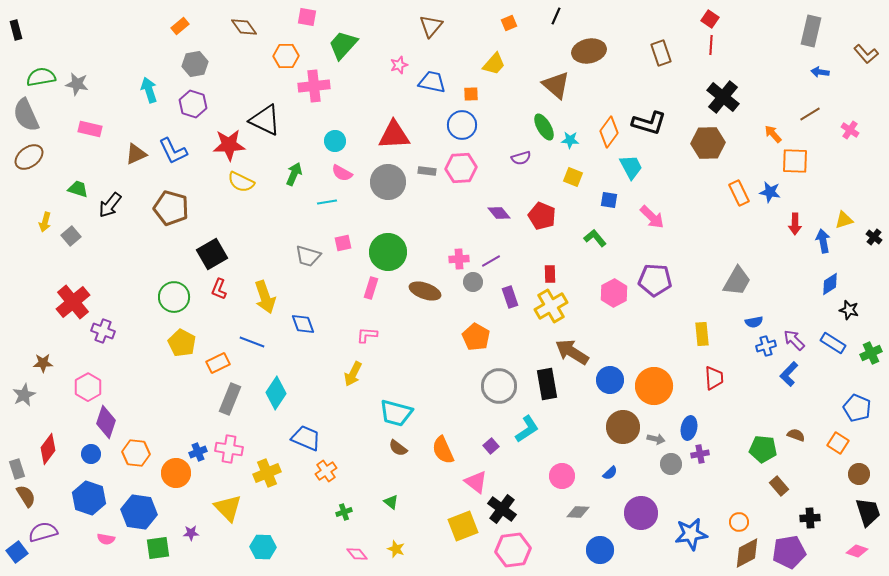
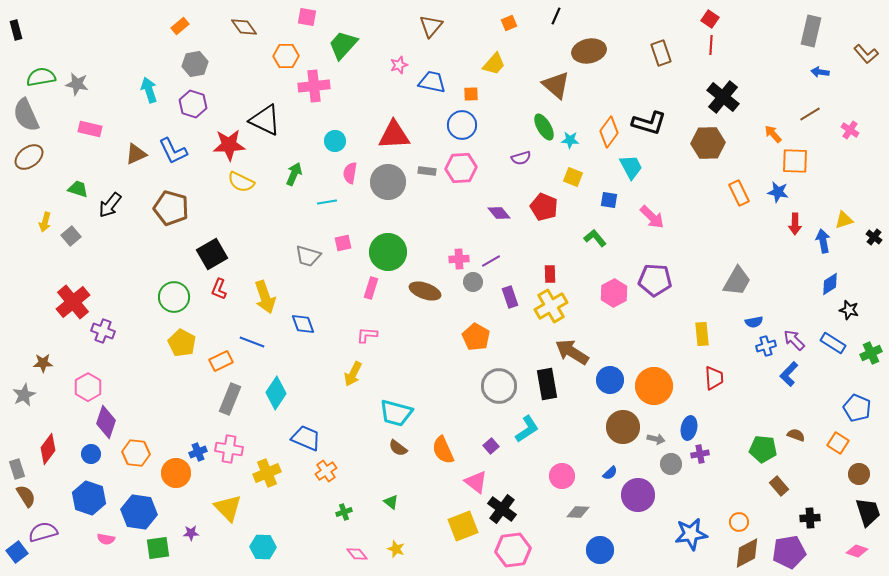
pink semicircle at (342, 173): moved 8 px right; rotated 70 degrees clockwise
blue star at (770, 192): moved 8 px right
red pentagon at (542, 216): moved 2 px right, 9 px up
orange rectangle at (218, 363): moved 3 px right, 2 px up
purple circle at (641, 513): moved 3 px left, 18 px up
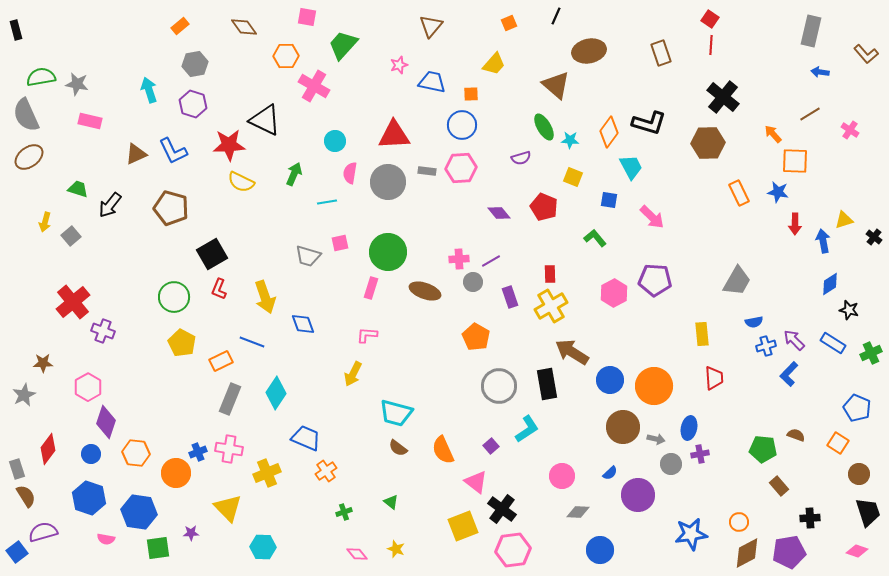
pink cross at (314, 86): rotated 36 degrees clockwise
pink rectangle at (90, 129): moved 8 px up
pink square at (343, 243): moved 3 px left
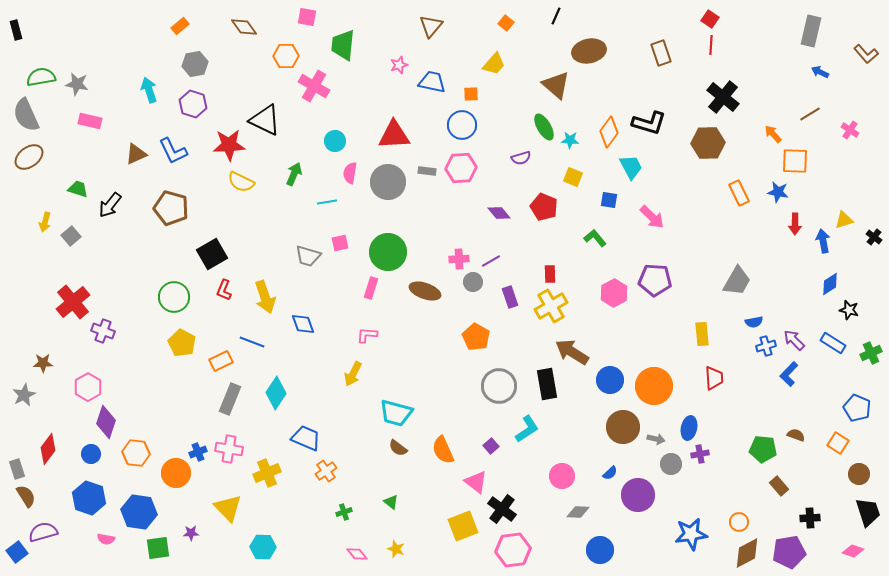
orange square at (509, 23): moved 3 px left; rotated 28 degrees counterclockwise
green trapezoid at (343, 45): rotated 36 degrees counterclockwise
blue arrow at (820, 72): rotated 18 degrees clockwise
red L-shape at (219, 289): moved 5 px right, 1 px down
pink diamond at (857, 551): moved 4 px left
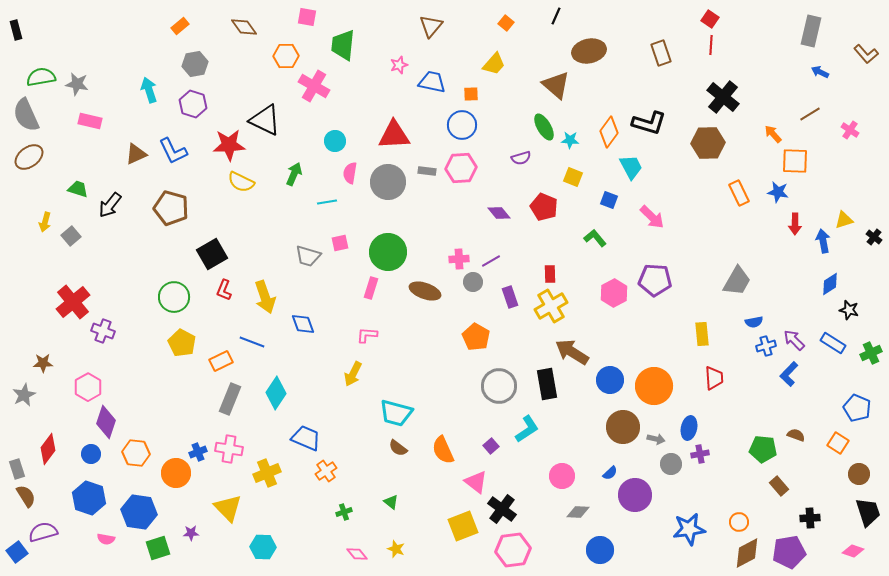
blue square at (609, 200): rotated 12 degrees clockwise
purple circle at (638, 495): moved 3 px left
blue star at (691, 534): moved 2 px left, 5 px up
green square at (158, 548): rotated 10 degrees counterclockwise
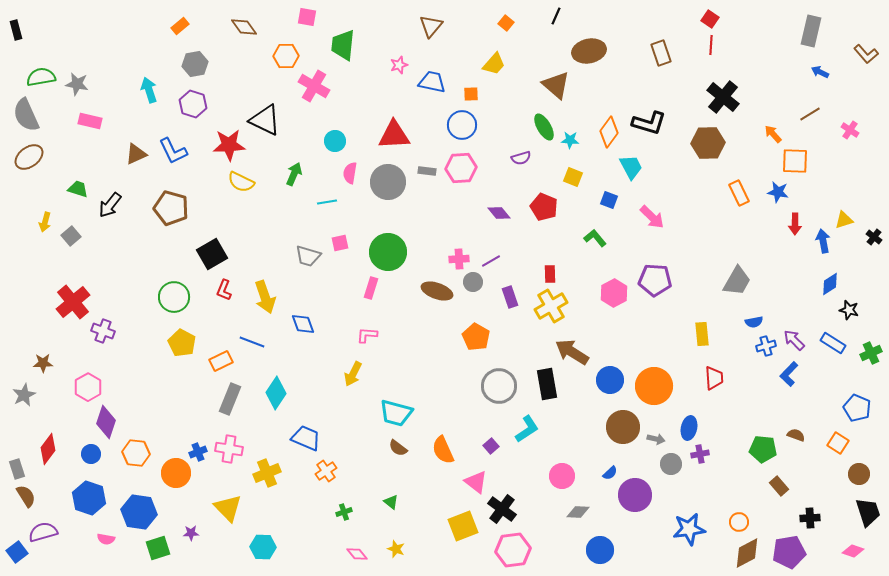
brown ellipse at (425, 291): moved 12 px right
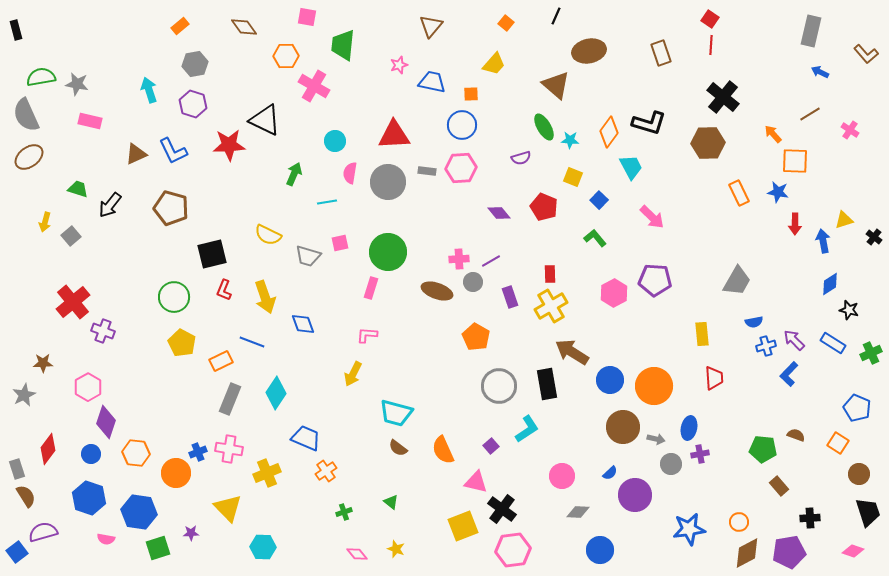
yellow semicircle at (241, 182): moved 27 px right, 53 px down
blue square at (609, 200): moved 10 px left; rotated 24 degrees clockwise
black square at (212, 254): rotated 16 degrees clockwise
pink triangle at (476, 482): rotated 25 degrees counterclockwise
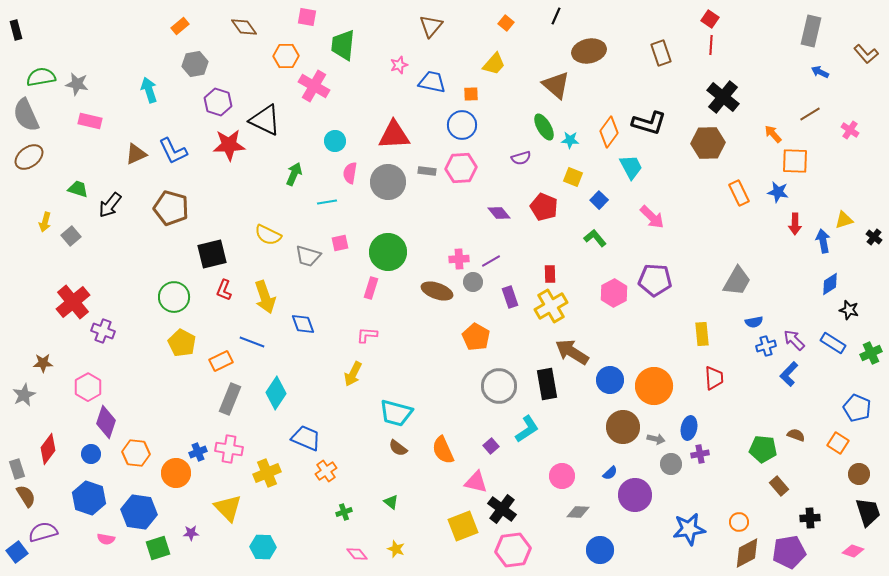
purple hexagon at (193, 104): moved 25 px right, 2 px up
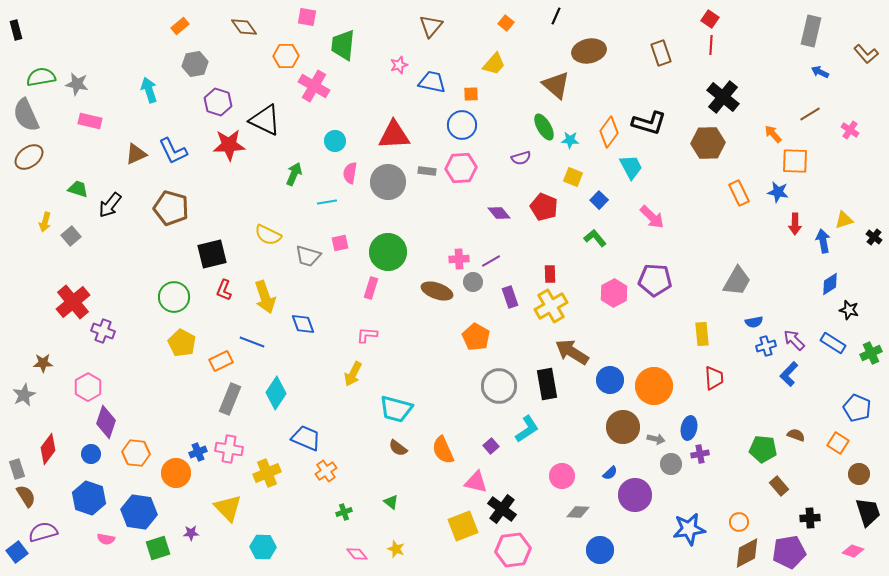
cyan trapezoid at (396, 413): moved 4 px up
